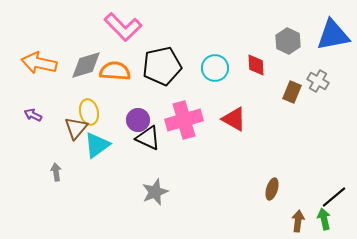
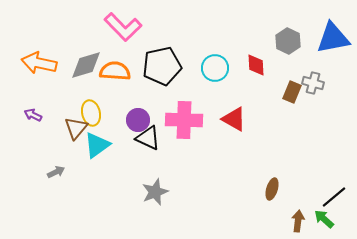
blue triangle: moved 3 px down
gray cross: moved 5 px left, 2 px down; rotated 15 degrees counterclockwise
yellow ellipse: moved 2 px right, 1 px down
pink cross: rotated 18 degrees clockwise
gray arrow: rotated 72 degrees clockwise
green arrow: rotated 35 degrees counterclockwise
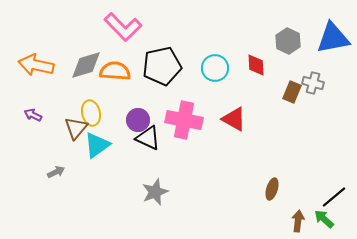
orange arrow: moved 3 px left, 2 px down
pink cross: rotated 9 degrees clockwise
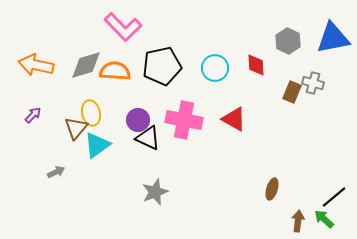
purple arrow: rotated 108 degrees clockwise
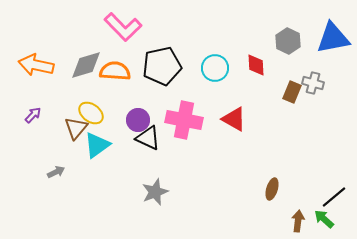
yellow ellipse: rotated 40 degrees counterclockwise
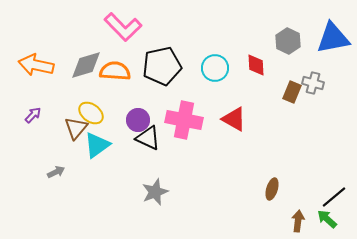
green arrow: moved 3 px right
